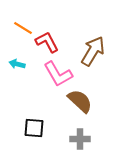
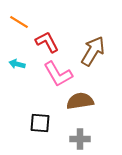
orange line: moved 4 px left, 6 px up
brown semicircle: rotated 52 degrees counterclockwise
black square: moved 6 px right, 5 px up
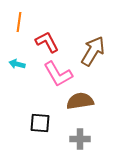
orange line: rotated 66 degrees clockwise
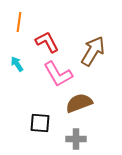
cyan arrow: rotated 42 degrees clockwise
brown semicircle: moved 1 px left, 2 px down; rotated 12 degrees counterclockwise
gray cross: moved 4 px left
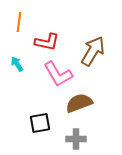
red L-shape: rotated 130 degrees clockwise
black square: rotated 15 degrees counterclockwise
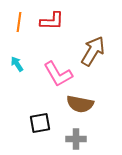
red L-shape: moved 5 px right, 21 px up; rotated 10 degrees counterclockwise
brown semicircle: moved 1 px right, 1 px down; rotated 148 degrees counterclockwise
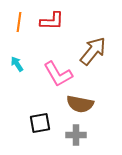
brown arrow: rotated 8 degrees clockwise
gray cross: moved 4 px up
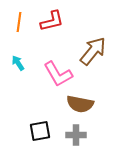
red L-shape: rotated 15 degrees counterclockwise
cyan arrow: moved 1 px right, 1 px up
black square: moved 8 px down
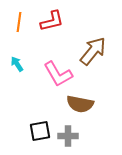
cyan arrow: moved 1 px left, 1 px down
gray cross: moved 8 px left, 1 px down
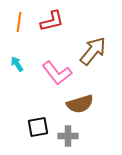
pink L-shape: moved 1 px left, 1 px up; rotated 8 degrees counterclockwise
brown semicircle: rotated 28 degrees counterclockwise
black square: moved 2 px left, 4 px up
